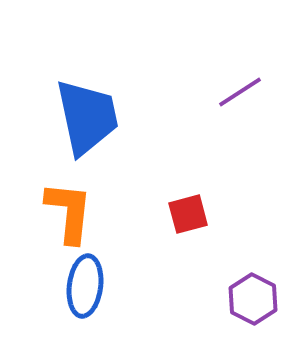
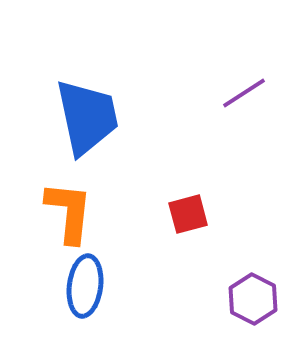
purple line: moved 4 px right, 1 px down
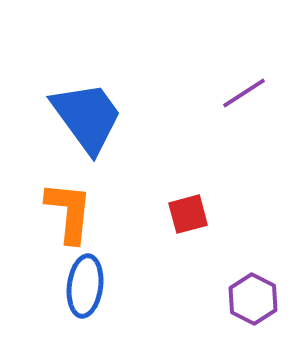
blue trapezoid: rotated 24 degrees counterclockwise
